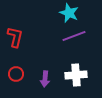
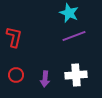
red L-shape: moved 1 px left
red circle: moved 1 px down
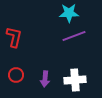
cyan star: rotated 24 degrees counterclockwise
white cross: moved 1 px left, 5 px down
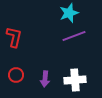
cyan star: rotated 18 degrees counterclockwise
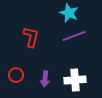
cyan star: rotated 30 degrees counterclockwise
red L-shape: moved 17 px right
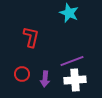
purple line: moved 2 px left, 25 px down
red circle: moved 6 px right, 1 px up
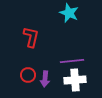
purple line: rotated 15 degrees clockwise
red circle: moved 6 px right, 1 px down
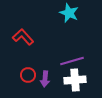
red L-shape: moved 8 px left; rotated 55 degrees counterclockwise
purple line: rotated 10 degrees counterclockwise
